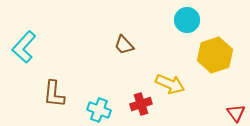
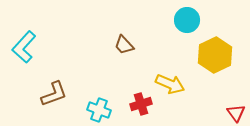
yellow hexagon: rotated 8 degrees counterclockwise
brown L-shape: rotated 116 degrees counterclockwise
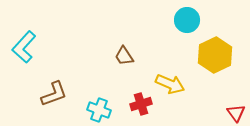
brown trapezoid: moved 11 px down; rotated 10 degrees clockwise
